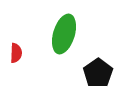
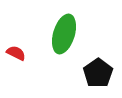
red semicircle: rotated 66 degrees counterclockwise
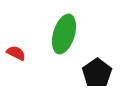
black pentagon: moved 1 px left
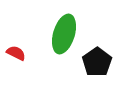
black pentagon: moved 11 px up
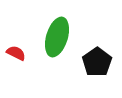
green ellipse: moved 7 px left, 3 px down
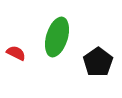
black pentagon: moved 1 px right
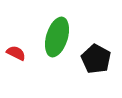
black pentagon: moved 2 px left, 3 px up; rotated 8 degrees counterclockwise
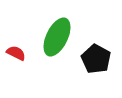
green ellipse: rotated 9 degrees clockwise
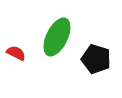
black pentagon: rotated 12 degrees counterclockwise
